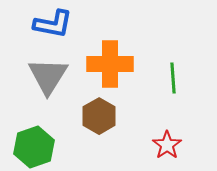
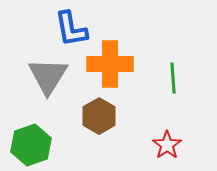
blue L-shape: moved 18 px right, 5 px down; rotated 69 degrees clockwise
green hexagon: moved 3 px left, 2 px up
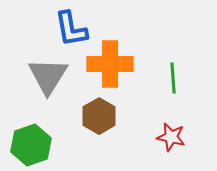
red star: moved 4 px right, 8 px up; rotated 24 degrees counterclockwise
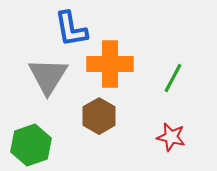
green line: rotated 32 degrees clockwise
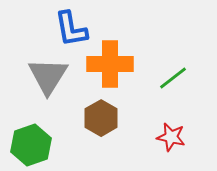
green line: rotated 24 degrees clockwise
brown hexagon: moved 2 px right, 2 px down
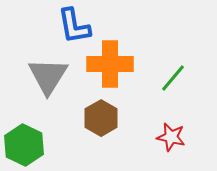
blue L-shape: moved 3 px right, 3 px up
green line: rotated 12 degrees counterclockwise
green hexagon: moved 7 px left; rotated 15 degrees counterclockwise
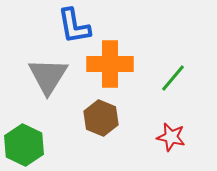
brown hexagon: rotated 8 degrees counterclockwise
